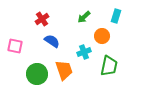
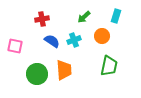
red cross: rotated 24 degrees clockwise
cyan cross: moved 10 px left, 12 px up
orange trapezoid: rotated 15 degrees clockwise
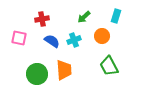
pink square: moved 4 px right, 8 px up
green trapezoid: rotated 140 degrees clockwise
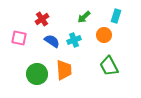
red cross: rotated 24 degrees counterclockwise
orange circle: moved 2 px right, 1 px up
